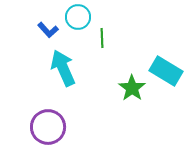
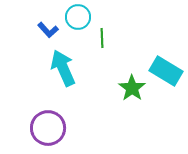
purple circle: moved 1 px down
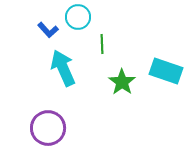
green line: moved 6 px down
cyan rectangle: rotated 12 degrees counterclockwise
green star: moved 10 px left, 6 px up
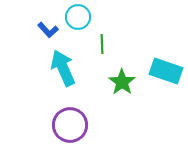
purple circle: moved 22 px right, 3 px up
